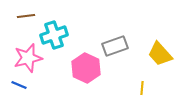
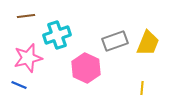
cyan cross: moved 3 px right
gray rectangle: moved 5 px up
yellow trapezoid: moved 12 px left, 11 px up; rotated 116 degrees counterclockwise
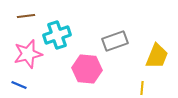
yellow trapezoid: moved 9 px right, 13 px down
pink star: moved 4 px up
pink hexagon: moved 1 px right, 1 px down; rotated 20 degrees counterclockwise
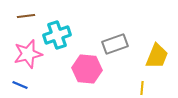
gray rectangle: moved 3 px down
blue line: moved 1 px right
